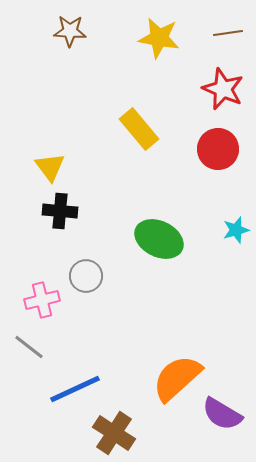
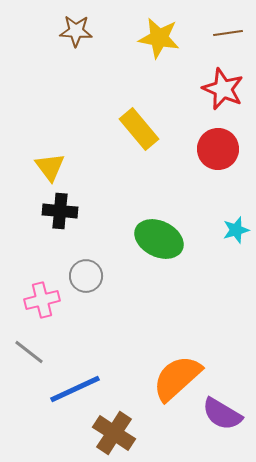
brown star: moved 6 px right
gray line: moved 5 px down
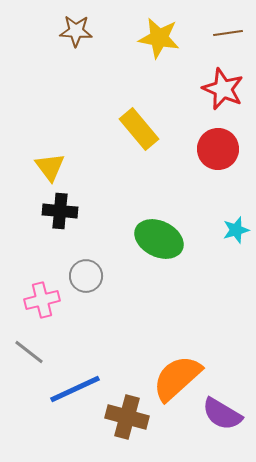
brown cross: moved 13 px right, 16 px up; rotated 18 degrees counterclockwise
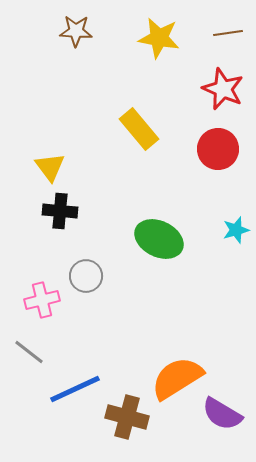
orange semicircle: rotated 10 degrees clockwise
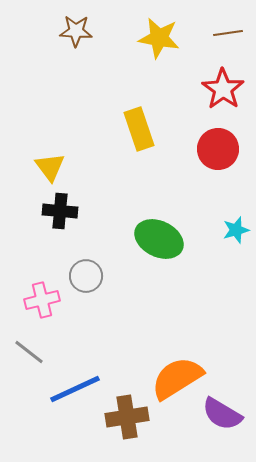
red star: rotated 12 degrees clockwise
yellow rectangle: rotated 21 degrees clockwise
brown cross: rotated 24 degrees counterclockwise
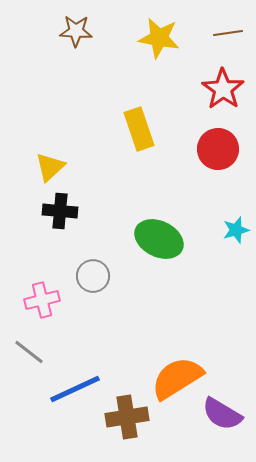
yellow triangle: rotated 24 degrees clockwise
gray circle: moved 7 px right
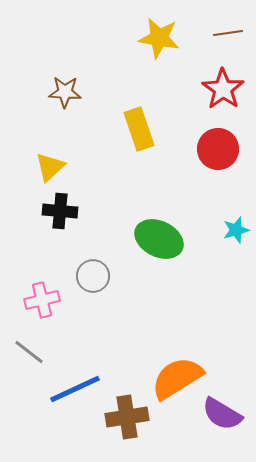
brown star: moved 11 px left, 61 px down
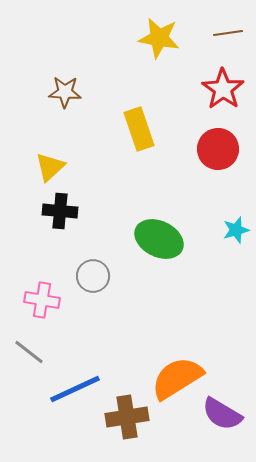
pink cross: rotated 24 degrees clockwise
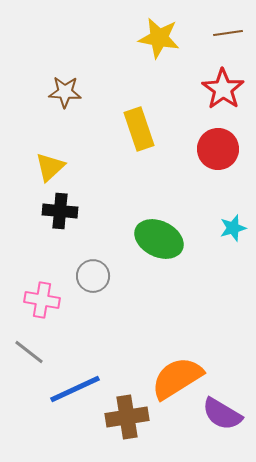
cyan star: moved 3 px left, 2 px up
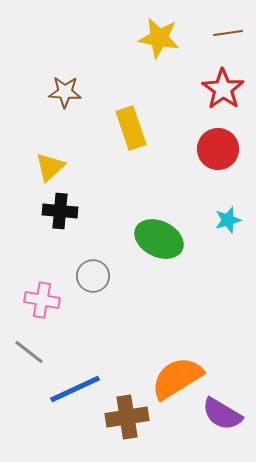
yellow rectangle: moved 8 px left, 1 px up
cyan star: moved 5 px left, 8 px up
